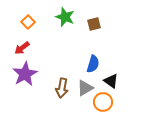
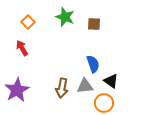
brown square: rotated 16 degrees clockwise
red arrow: rotated 98 degrees clockwise
blue semicircle: rotated 36 degrees counterclockwise
purple star: moved 8 px left, 16 px down
gray triangle: moved 2 px up; rotated 24 degrees clockwise
orange circle: moved 1 px right, 1 px down
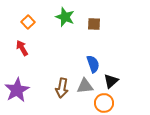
black triangle: rotated 42 degrees clockwise
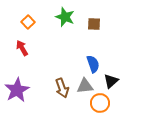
brown arrow: rotated 30 degrees counterclockwise
orange circle: moved 4 px left
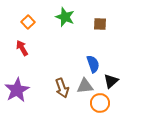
brown square: moved 6 px right
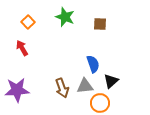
purple star: rotated 25 degrees clockwise
